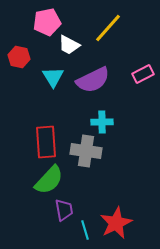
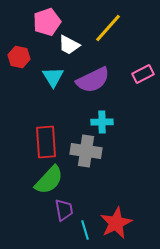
pink pentagon: rotated 8 degrees counterclockwise
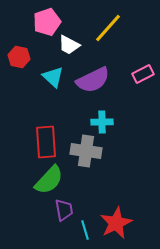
cyan triangle: rotated 15 degrees counterclockwise
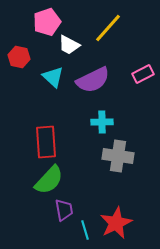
gray cross: moved 32 px right, 5 px down
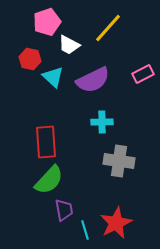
red hexagon: moved 11 px right, 2 px down
gray cross: moved 1 px right, 5 px down
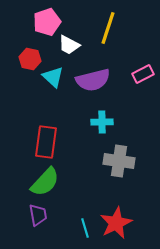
yellow line: rotated 24 degrees counterclockwise
purple semicircle: rotated 12 degrees clockwise
red rectangle: rotated 12 degrees clockwise
green semicircle: moved 4 px left, 2 px down
purple trapezoid: moved 26 px left, 5 px down
cyan line: moved 2 px up
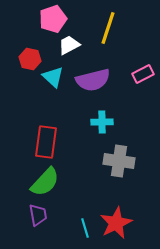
pink pentagon: moved 6 px right, 3 px up
white trapezoid: rotated 125 degrees clockwise
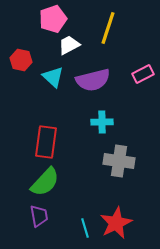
red hexagon: moved 9 px left, 1 px down
purple trapezoid: moved 1 px right, 1 px down
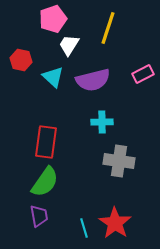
white trapezoid: rotated 30 degrees counterclockwise
green semicircle: rotated 8 degrees counterclockwise
red star: moved 1 px left; rotated 12 degrees counterclockwise
cyan line: moved 1 px left
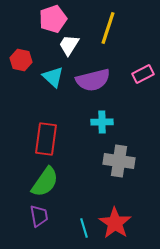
red rectangle: moved 3 px up
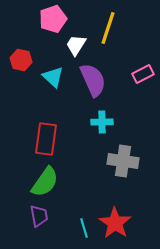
white trapezoid: moved 7 px right
purple semicircle: rotated 100 degrees counterclockwise
gray cross: moved 4 px right
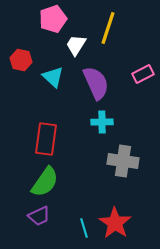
purple semicircle: moved 3 px right, 3 px down
purple trapezoid: rotated 75 degrees clockwise
